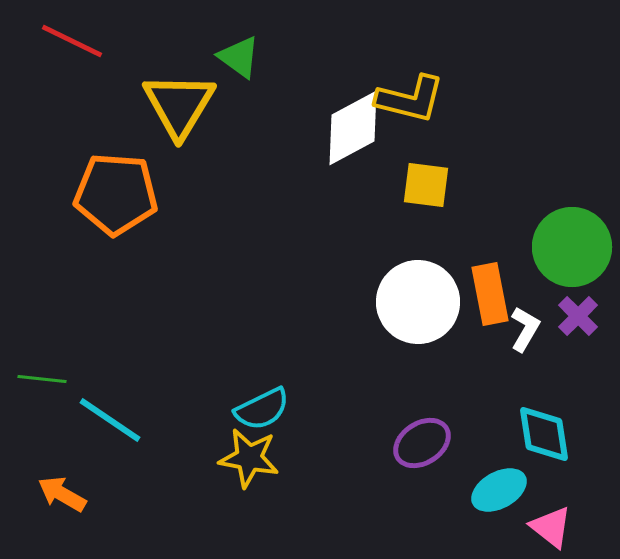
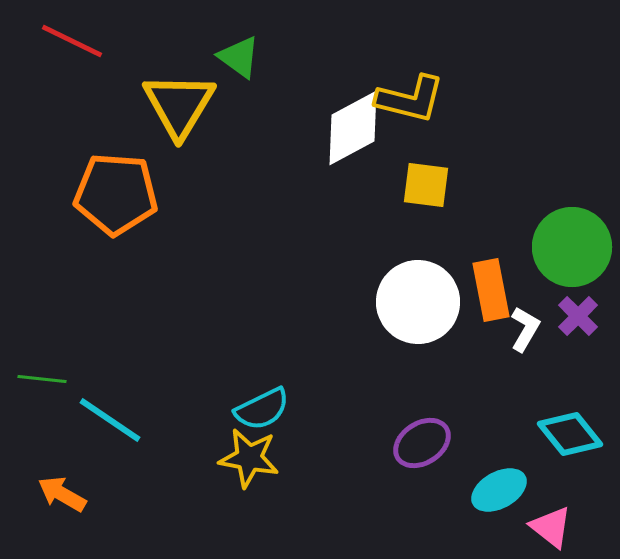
orange rectangle: moved 1 px right, 4 px up
cyan diamond: moved 26 px right; rotated 30 degrees counterclockwise
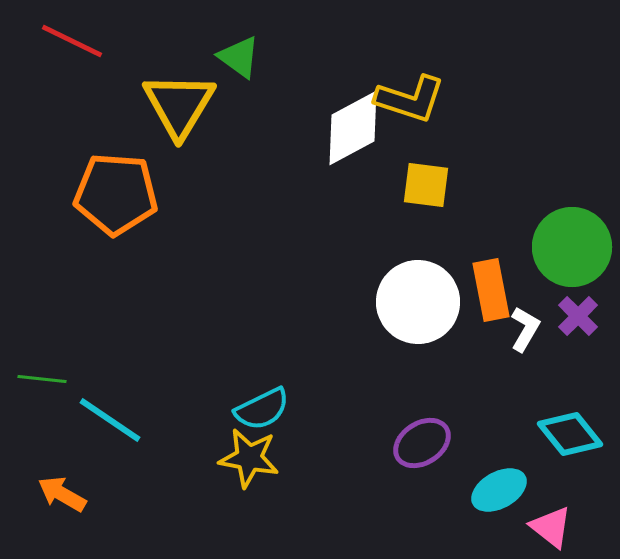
yellow L-shape: rotated 4 degrees clockwise
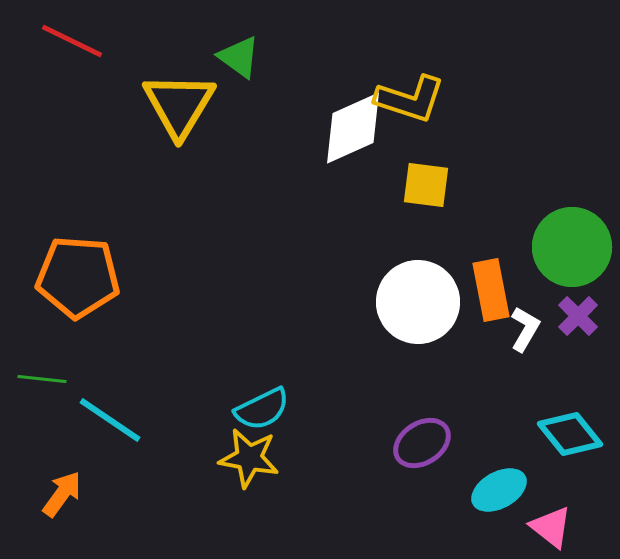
white diamond: rotated 4 degrees clockwise
orange pentagon: moved 38 px left, 83 px down
orange arrow: rotated 96 degrees clockwise
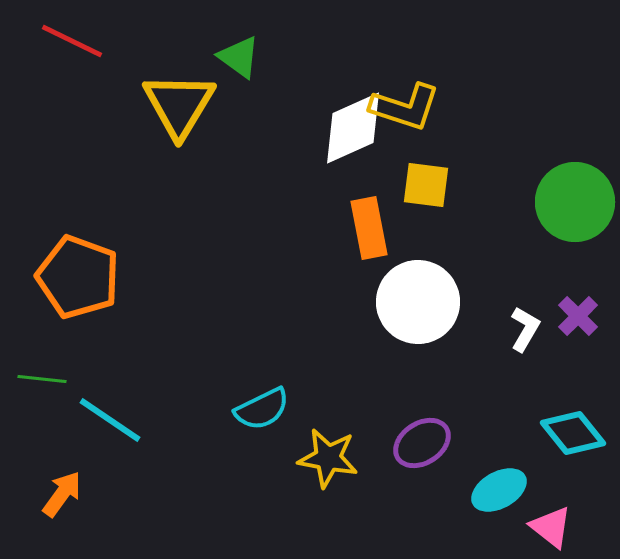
yellow L-shape: moved 5 px left, 8 px down
green circle: moved 3 px right, 45 px up
orange pentagon: rotated 16 degrees clockwise
orange rectangle: moved 122 px left, 62 px up
cyan diamond: moved 3 px right, 1 px up
yellow star: moved 79 px right
